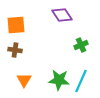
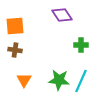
orange square: moved 1 px left, 1 px down
green cross: rotated 24 degrees clockwise
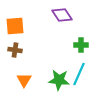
cyan line: moved 2 px left, 7 px up
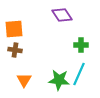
orange square: moved 1 px left, 3 px down
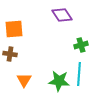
green cross: rotated 16 degrees counterclockwise
brown cross: moved 5 px left, 4 px down
cyan line: rotated 20 degrees counterclockwise
green star: moved 1 px down
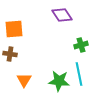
cyan line: rotated 15 degrees counterclockwise
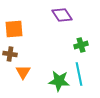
orange triangle: moved 1 px left, 8 px up
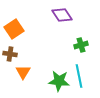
orange square: rotated 30 degrees counterclockwise
cyan line: moved 2 px down
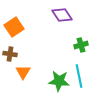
orange square: moved 2 px up
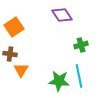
orange triangle: moved 2 px left, 2 px up
